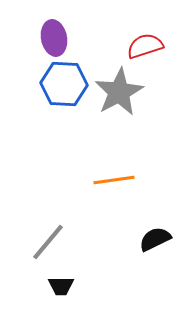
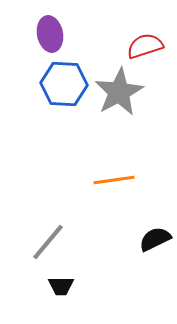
purple ellipse: moved 4 px left, 4 px up
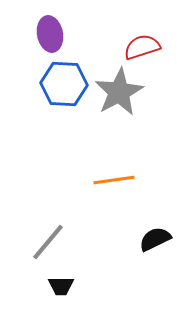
red semicircle: moved 3 px left, 1 px down
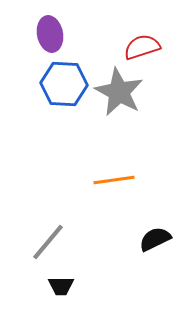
gray star: rotated 15 degrees counterclockwise
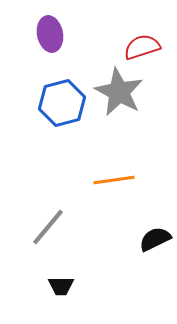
blue hexagon: moved 2 px left, 19 px down; rotated 18 degrees counterclockwise
gray line: moved 15 px up
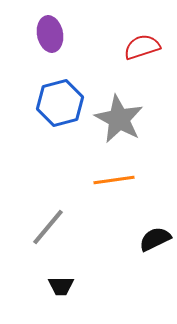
gray star: moved 27 px down
blue hexagon: moved 2 px left
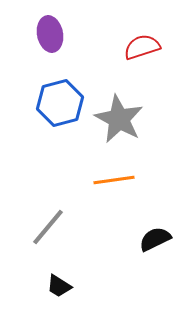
black trapezoid: moved 2 px left; rotated 32 degrees clockwise
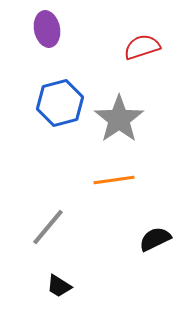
purple ellipse: moved 3 px left, 5 px up
gray star: rotated 9 degrees clockwise
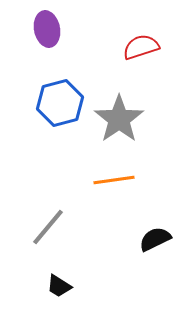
red semicircle: moved 1 px left
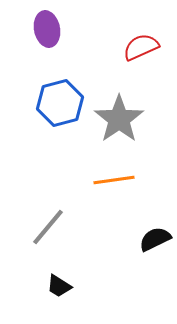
red semicircle: rotated 6 degrees counterclockwise
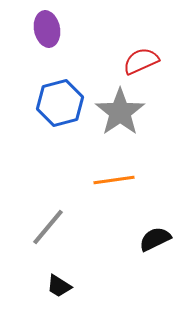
red semicircle: moved 14 px down
gray star: moved 1 px right, 7 px up
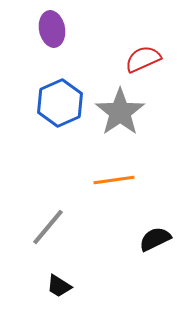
purple ellipse: moved 5 px right
red semicircle: moved 2 px right, 2 px up
blue hexagon: rotated 9 degrees counterclockwise
